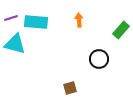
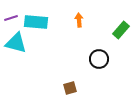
cyan triangle: moved 1 px right, 1 px up
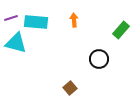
orange arrow: moved 5 px left
brown square: rotated 24 degrees counterclockwise
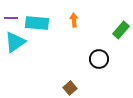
purple line: rotated 16 degrees clockwise
cyan rectangle: moved 1 px right, 1 px down
cyan triangle: moved 1 px left, 1 px up; rotated 50 degrees counterclockwise
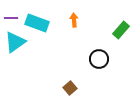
cyan rectangle: rotated 15 degrees clockwise
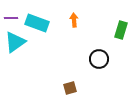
green rectangle: rotated 24 degrees counterclockwise
brown square: rotated 24 degrees clockwise
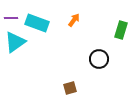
orange arrow: rotated 40 degrees clockwise
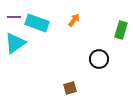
purple line: moved 3 px right, 1 px up
cyan triangle: moved 1 px down
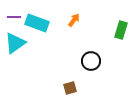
black circle: moved 8 px left, 2 px down
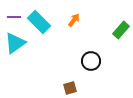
cyan rectangle: moved 2 px right, 1 px up; rotated 25 degrees clockwise
green rectangle: rotated 24 degrees clockwise
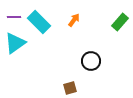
green rectangle: moved 1 px left, 8 px up
